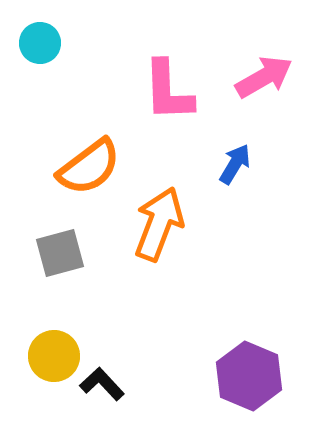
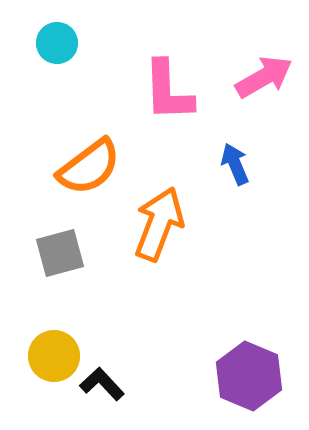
cyan circle: moved 17 px right
blue arrow: rotated 54 degrees counterclockwise
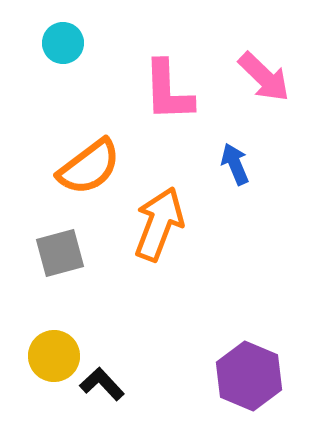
cyan circle: moved 6 px right
pink arrow: rotated 74 degrees clockwise
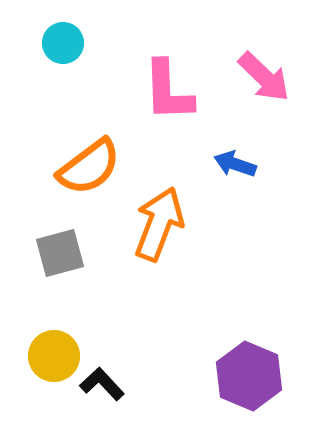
blue arrow: rotated 48 degrees counterclockwise
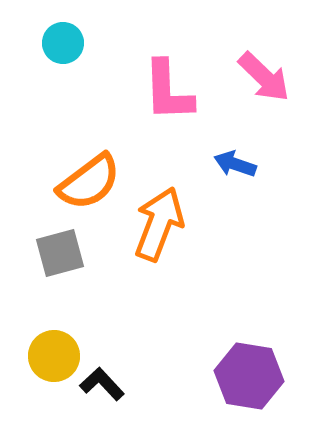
orange semicircle: moved 15 px down
purple hexagon: rotated 14 degrees counterclockwise
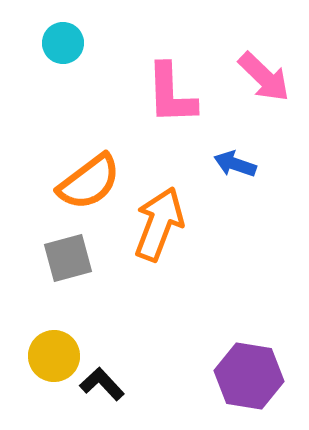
pink L-shape: moved 3 px right, 3 px down
gray square: moved 8 px right, 5 px down
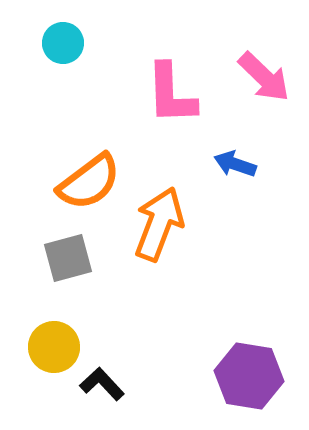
yellow circle: moved 9 px up
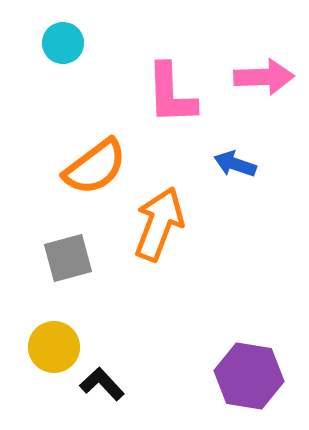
pink arrow: rotated 46 degrees counterclockwise
orange semicircle: moved 6 px right, 15 px up
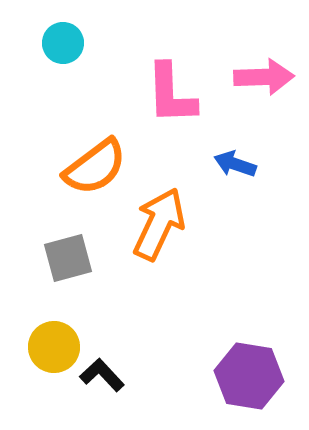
orange arrow: rotated 4 degrees clockwise
black L-shape: moved 9 px up
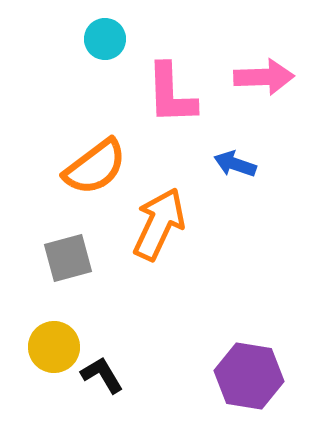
cyan circle: moved 42 px right, 4 px up
black L-shape: rotated 12 degrees clockwise
